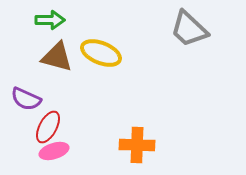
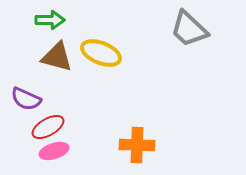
red ellipse: rotated 32 degrees clockwise
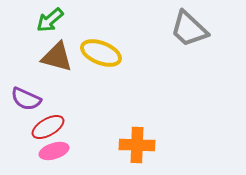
green arrow: rotated 140 degrees clockwise
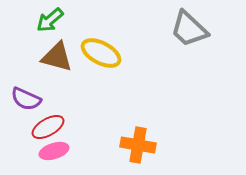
yellow ellipse: rotated 6 degrees clockwise
orange cross: moved 1 px right; rotated 8 degrees clockwise
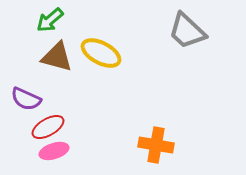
gray trapezoid: moved 2 px left, 2 px down
orange cross: moved 18 px right
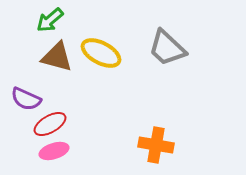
gray trapezoid: moved 20 px left, 17 px down
red ellipse: moved 2 px right, 3 px up
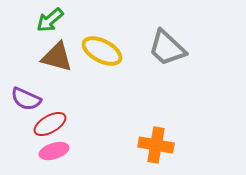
yellow ellipse: moved 1 px right, 2 px up
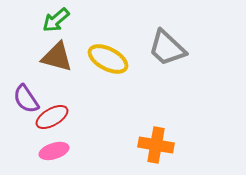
green arrow: moved 6 px right
yellow ellipse: moved 6 px right, 8 px down
purple semicircle: rotated 32 degrees clockwise
red ellipse: moved 2 px right, 7 px up
